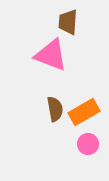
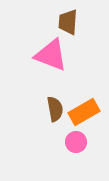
pink circle: moved 12 px left, 2 px up
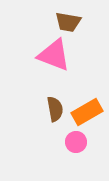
brown trapezoid: rotated 84 degrees counterclockwise
pink triangle: moved 3 px right
orange rectangle: moved 3 px right
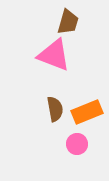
brown trapezoid: rotated 84 degrees counterclockwise
orange rectangle: rotated 8 degrees clockwise
pink circle: moved 1 px right, 2 px down
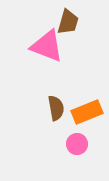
pink triangle: moved 7 px left, 9 px up
brown semicircle: moved 1 px right, 1 px up
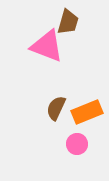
brown semicircle: rotated 145 degrees counterclockwise
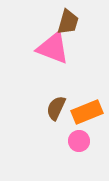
pink triangle: moved 6 px right, 2 px down
pink circle: moved 2 px right, 3 px up
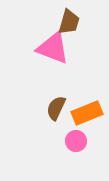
brown trapezoid: moved 1 px right
orange rectangle: moved 1 px down
pink circle: moved 3 px left
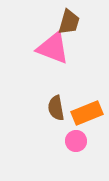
brown semicircle: rotated 35 degrees counterclockwise
